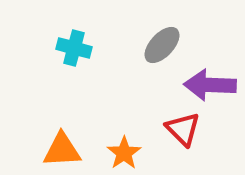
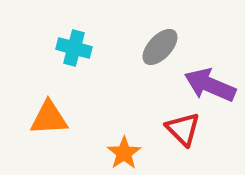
gray ellipse: moved 2 px left, 2 px down
purple arrow: rotated 21 degrees clockwise
orange triangle: moved 13 px left, 32 px up
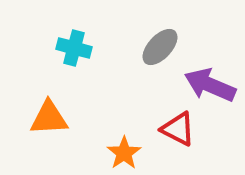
red triangle: moved 5 px left; rotated 18 degrees counterclockwise
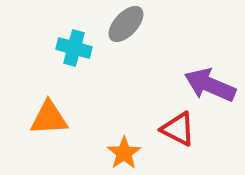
gray ellipse: moved 34 px left, 23 px up
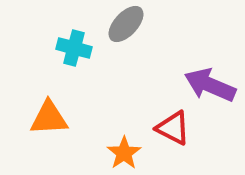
red triangle: moved 5 px left, 1 px up
